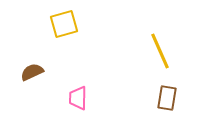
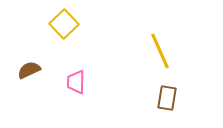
yellow square: rotated 28 degrees counterclockwise
brown semicircle: moved 3 px left, 2 px up
pink trapezoid: moved 2 px left, 16 px up
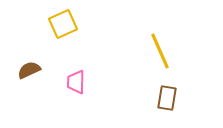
yellow square: moved 1 px left; rotated 20 degrees clockwise
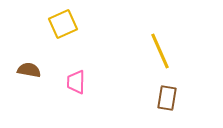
brown semicircle: rotated 35 degrees clockwise
